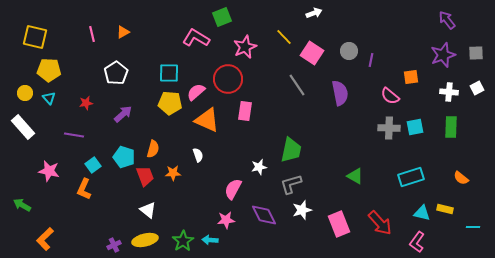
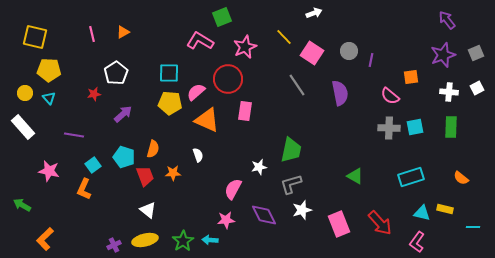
pink L-shape at (196, 38): moved 4 px right, 3 px down
gray square at (476, 53): rotated 21 degrees counterclockwise
red star at (86, 103): moved 8 px right, 9 px up
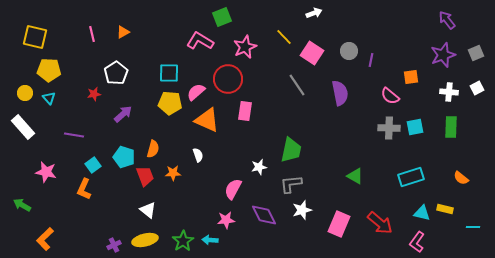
pink star at (49, 171): moved 3 px left, 1 px down
gray L-shape at (291, 184): rotated 10 degrees clockwise
red arrow at (380, 223): rotated 8 degrees counterclockwise
pink rectangle at (339, 224): rotated 45 degrees clockwise
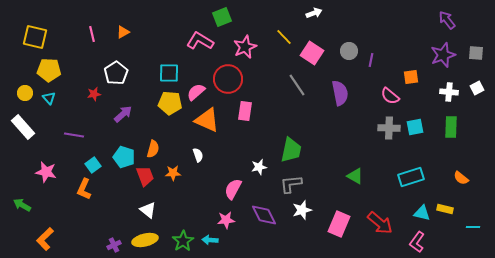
gray square at (476, 53): rotated 28 degrees clockwise
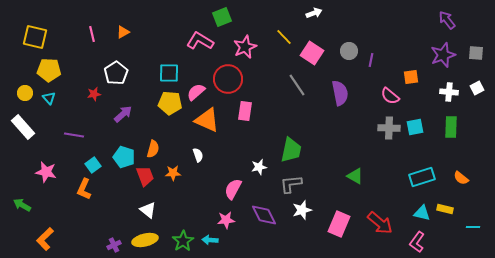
cyan rectangle at (411, 177): moved 11 px right
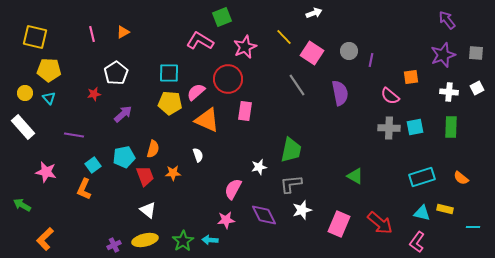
cyan pentagon at (124, 157): rotated 30 degrees counterclockwise
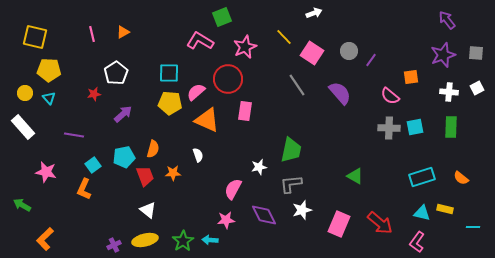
purple line at (371, 60): rotated 24 degrees clockwise
purple semicircle at (340, 93): rotated 30 degrees counterclockwise
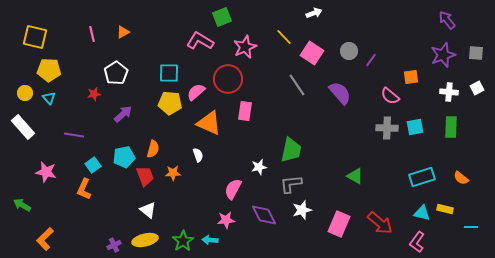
orange triangle at (207, 120): moved 2 px right, 3 px down
gray cross at (389, 128): moved 2 px left
cyan line at (473, 227): moved 2 px left
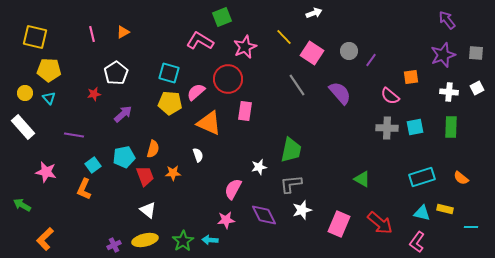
cyan square at (169, 73): rotated 15 degrees clockwise
green triangle at (355, 176): moved 7 px right, 3 px down
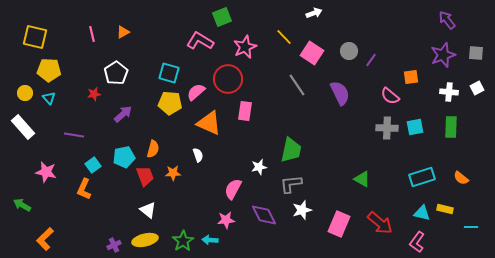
purple semicircle at (340, 93): rotated 15 degrees clockwise
